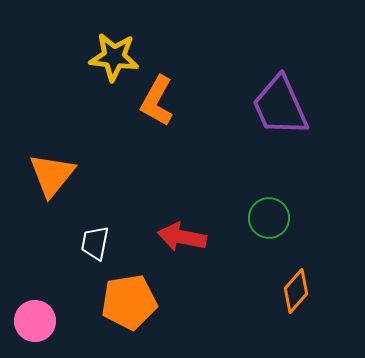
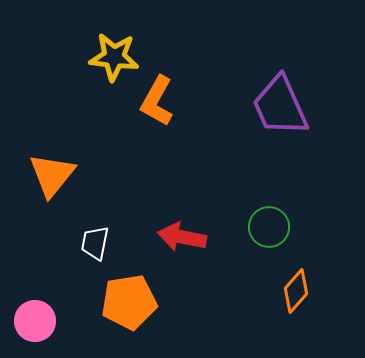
green circle: moved 9 px down
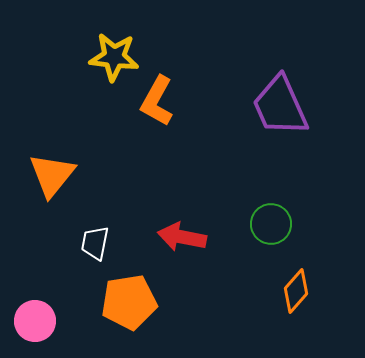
green circle: moved 2 px right, 3 px up
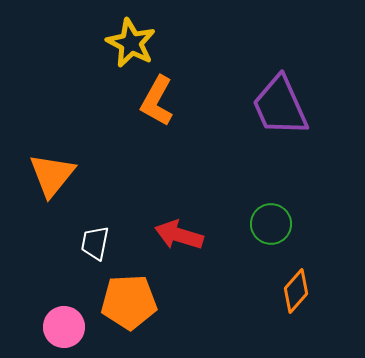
yellow star: moved 17 px right, 14 px up; rotated 21 degrees clockwise
red arrow: moved 3 px left, 2 px up; rotated 6 degrees clockwise
orange pentagon: rotated 6 degrees clockwise
pink circle: moved 29 px right, 6 px down
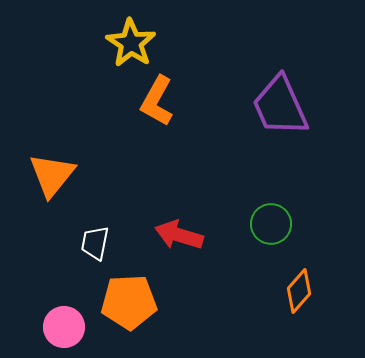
yellow star: rotated 6 degrees clockwise
orange diamond: moved 3 px right
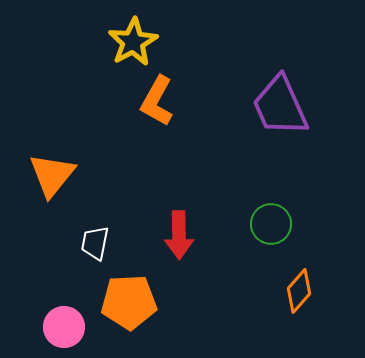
yellow star: moved 2 px right, 1 px up; rotated 9 degrees clockwise
red arrow: rotated 108 degrees counterclockwise
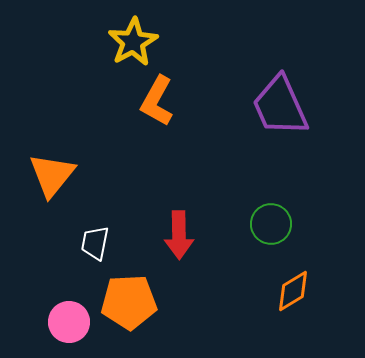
orange diamond: moved 6 px left; rotated 18 degrees clockwise
pink circle: moved 5 px right, 5 px up
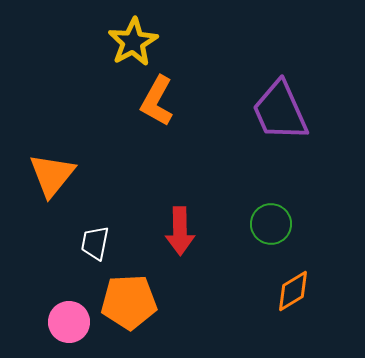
purple trapezoid: moved 5 px down
red arrow: moved 1 px right, 4 px up
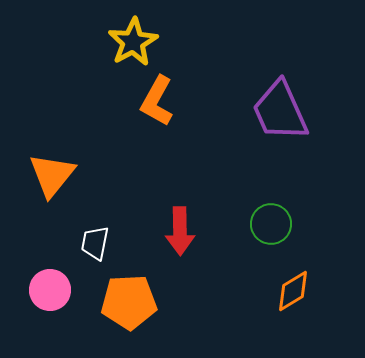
pink circle: moved 19 px left, 32 px up
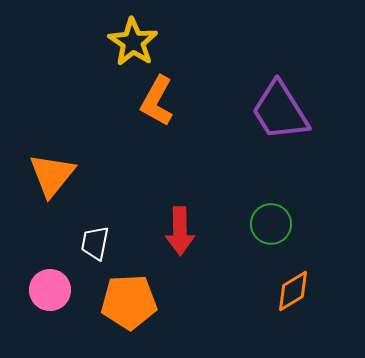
yellow star: rotated 9 degrees counterclockwise
purple trapezoid: rotated 8 degrees counterclockwise
